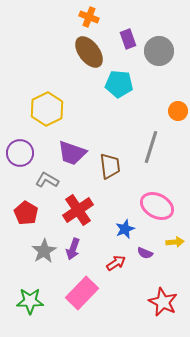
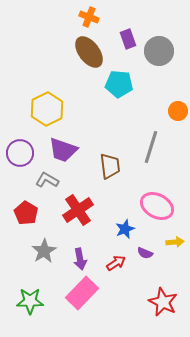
purple trapezoid: moved 9 px left, 3 px up
purple arrow: moved 7 px right, 10 px down; rotated 30 degrees counterclockwise
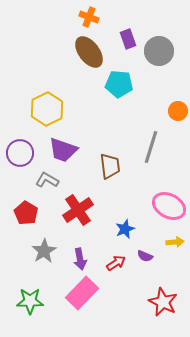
pink ellipse: moved 12 px right
purple semicircle: moved 3 px down
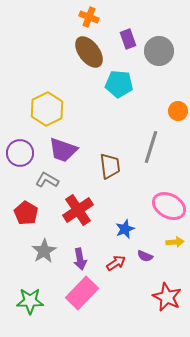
red star: moved 4 px right, 5 px up
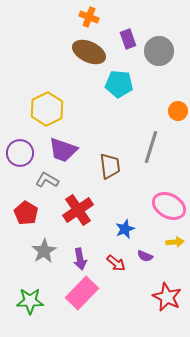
brown ellipse: rotated 28 degrees counterclockwise
red arrow: rotated 72 degrees clockwise
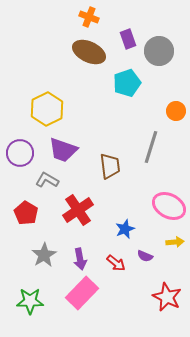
cyan pentagon: moved 8 px right, 1 px up; rotated 24 degrees counterclockwise
orange circle: moved 2 px left
gray star: moved 4 px down
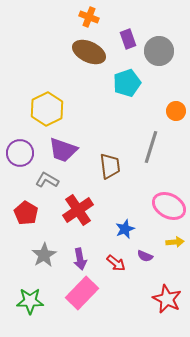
red star: moved 2 px down
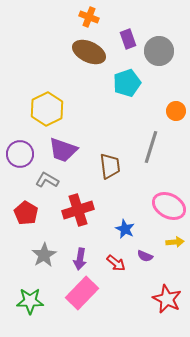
purple circle: moved 1 px down
red cross: rotated 16 degrees clockwise
blue star: rotated 24 degrees counterclockwise
purple arrow: rotated 20 degrees clockwise
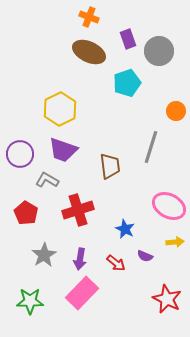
yellow hexagon: moved 13 px right
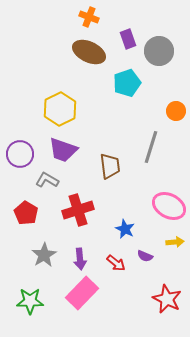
purple arrow: rotated 15 degrees counterclockwise
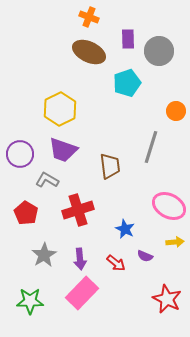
purple rectangle: rotated 18 degrees clockwise
